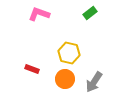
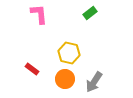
pink L-shape: rotated 65 degrees clockwise
red rectangle: rotated 16 degrees clockwise
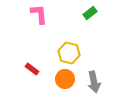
gray arrow: rotated 45 degrees counterclockwise
